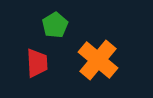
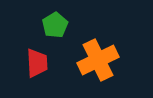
orange cross: rotated 24 degrees clockwise
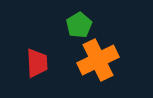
green pentagon: moved 24 px right
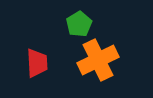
green pentagon: moved 1 px up
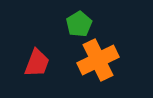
red trapezoid: rotated 24 degrees clockwise
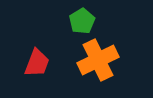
green pentagon: moved 3 px right, 3 px up
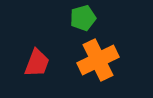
green pentagon: moved 1 px right, 3 px up; rotated 15 degrees clockwise
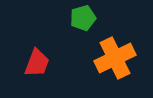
orange cross: moved 17 px right, 2 px up
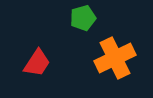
red trapezoid: rotated 12 degrees clockwise
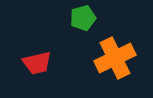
red trapezoid: rotated 44 degrees clockwise
